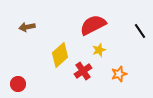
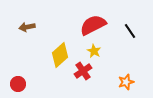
black line: moved 10 px left
yellow star: moved 5 px left, 1 px down; rotated 24 degrees counterclockwise
orange star: moved 7 px right, 8 px down
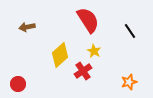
red semicircle: moved 5 px left, 5 px up; rotated 84 degrees clockwise
orange star: moved 3 px right
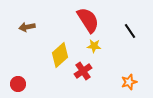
yellow star: moved 5 px up; rotated 24 degrees counterclockwise
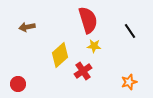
red semicircle: rotated 16 degrees clockwise
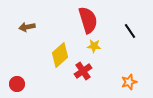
red circle: moved 1 px left
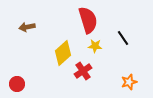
black line: moved 7 px left, 7 px down
yellow star: moved 1 px right
yellow diamond: moved 3 px right, 2 px up
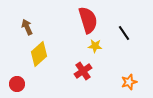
brown arrow: rotated 77 degrees clockwise
black line: moved 1 px right, 5 px up
yellow diamond: moved 24 px left, 1 px down
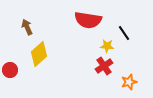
red semicircle: rotated 116 degrees clockwise
yellow star: moved 12 px right
red cross: moved 21 px right, 5 px up
red circle: moved 7 px left, 14 px up
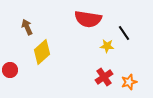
red semicircle: moved 1 px up
yellow diamond: moved 3 px right, 2 px up
red cross: moved 11 px down
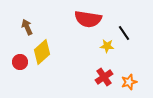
red circle: moved 10 px right, 8 px up
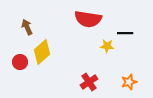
black line: moved 1 px right; rotated 56 degrees counterclockwise
red cross: moved 15 px left, 5 px down
